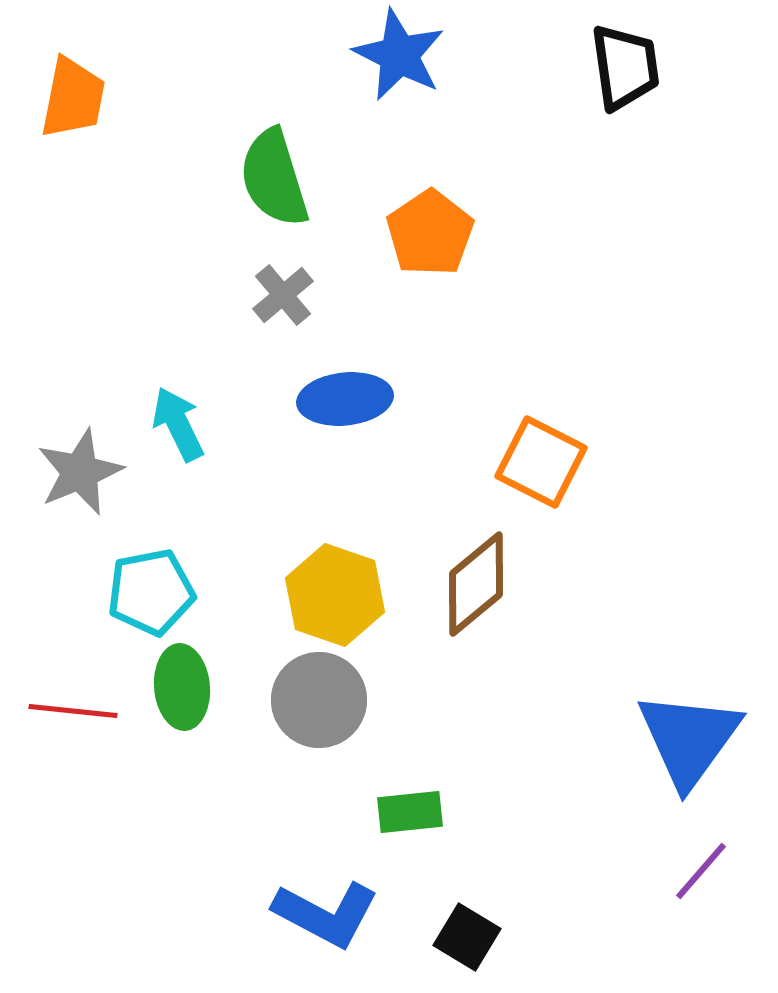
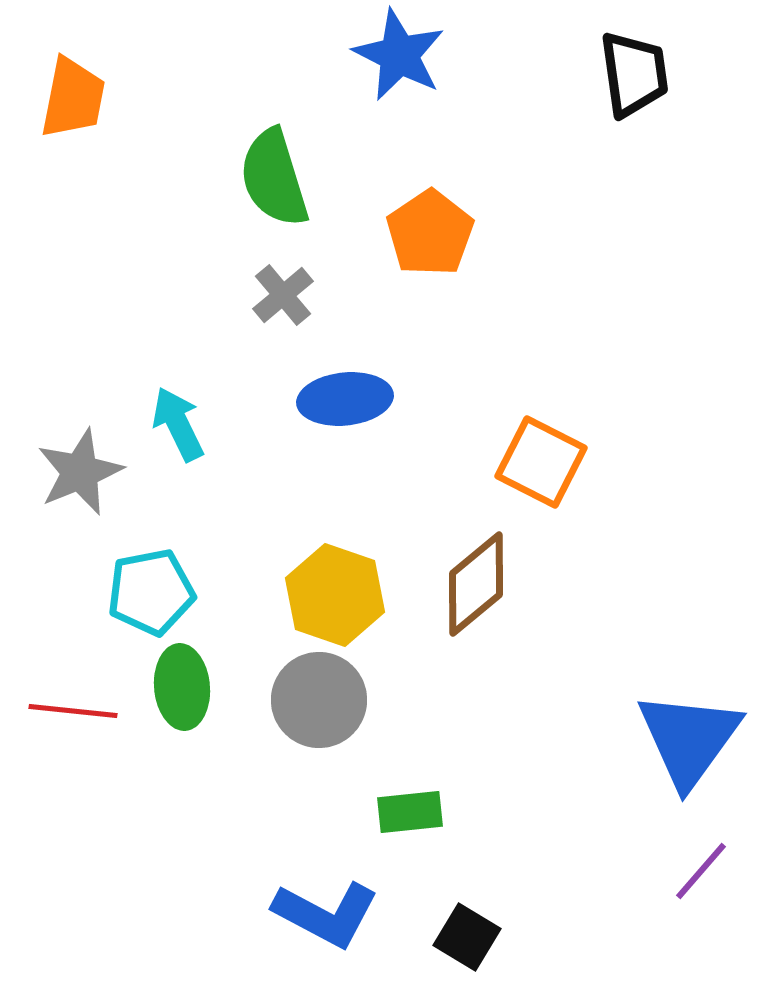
black trapezoid: moved 9 px right, 7 px down
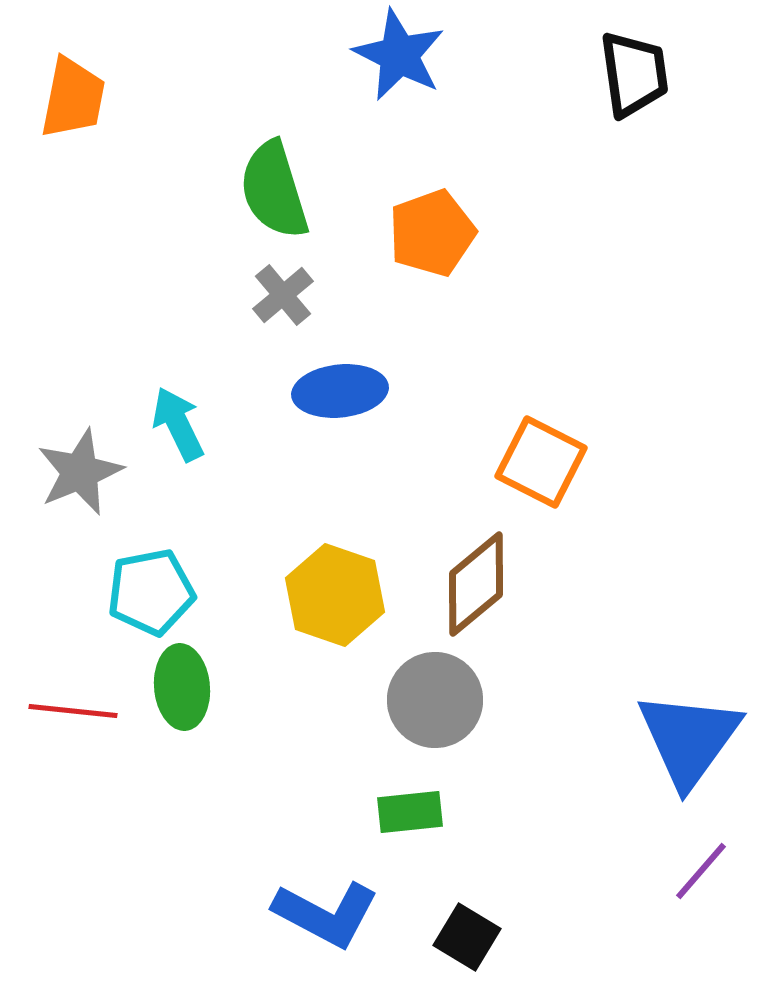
green semicircle: moved 12 px down
orange pentagon: moved 2 px right; rotated 14 degrees clockwise
blue ellipse: moved 5 px left, 8 px up
gray circle: moved 116 px right
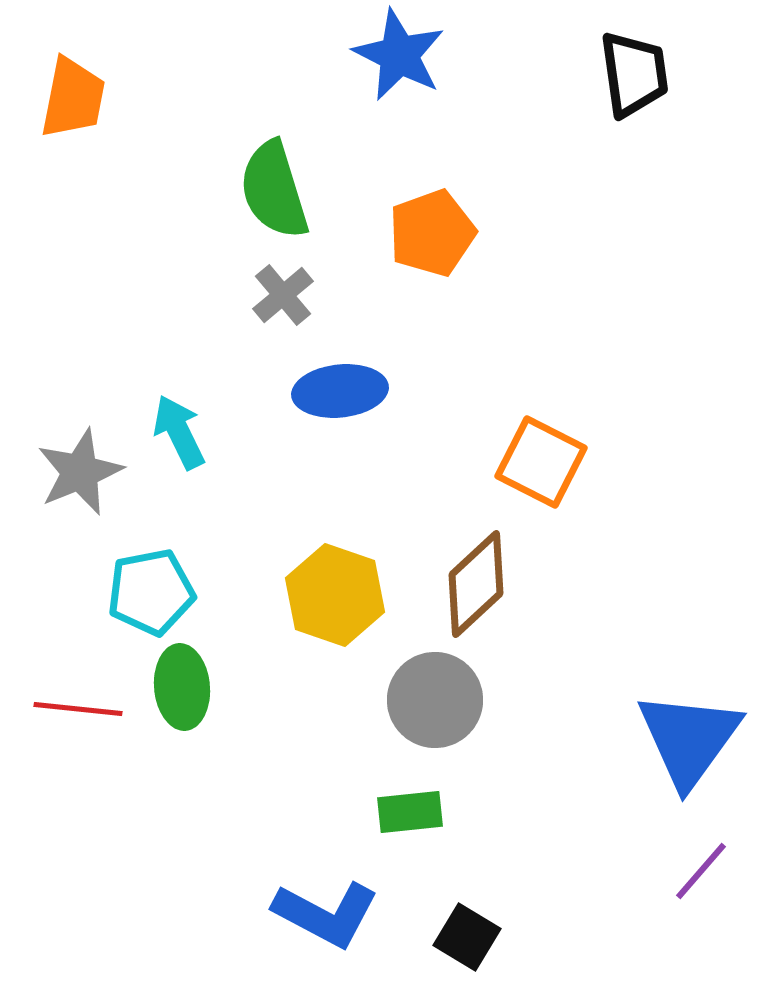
cyan arrow: moved 1 px right, 8 px down
brown diamond: rotated 3 degrees counterclockwise
red line: moved 5 px right, 2 px up
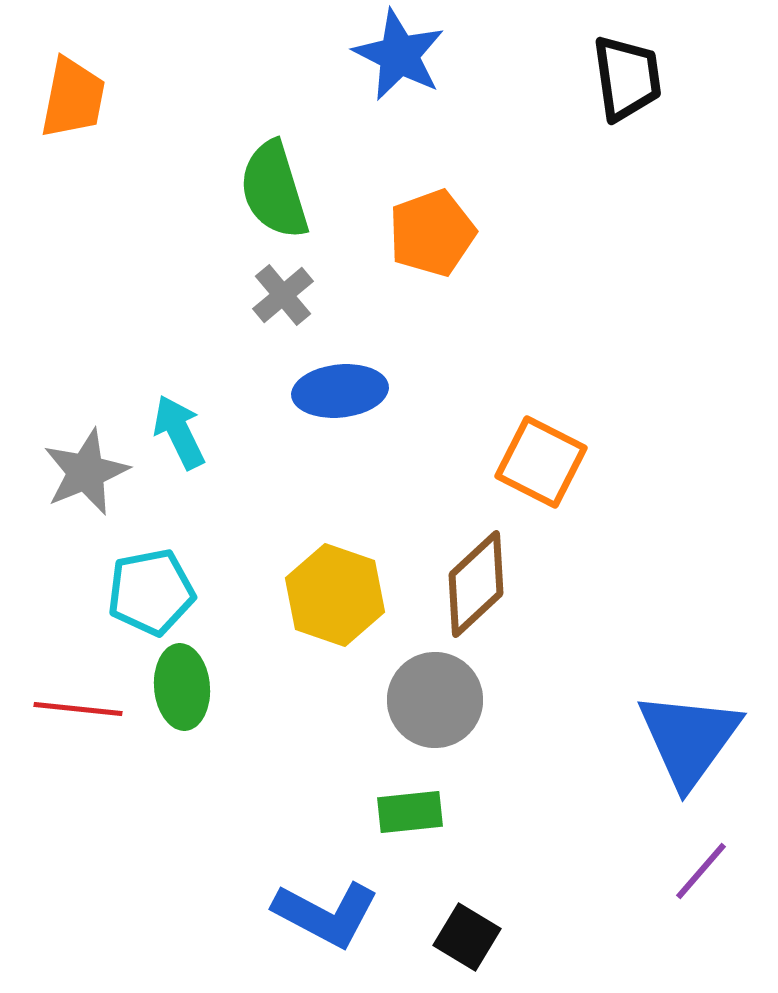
black trapezoid: moved 7 px left, 4 px down
gray star: moved 6 px right
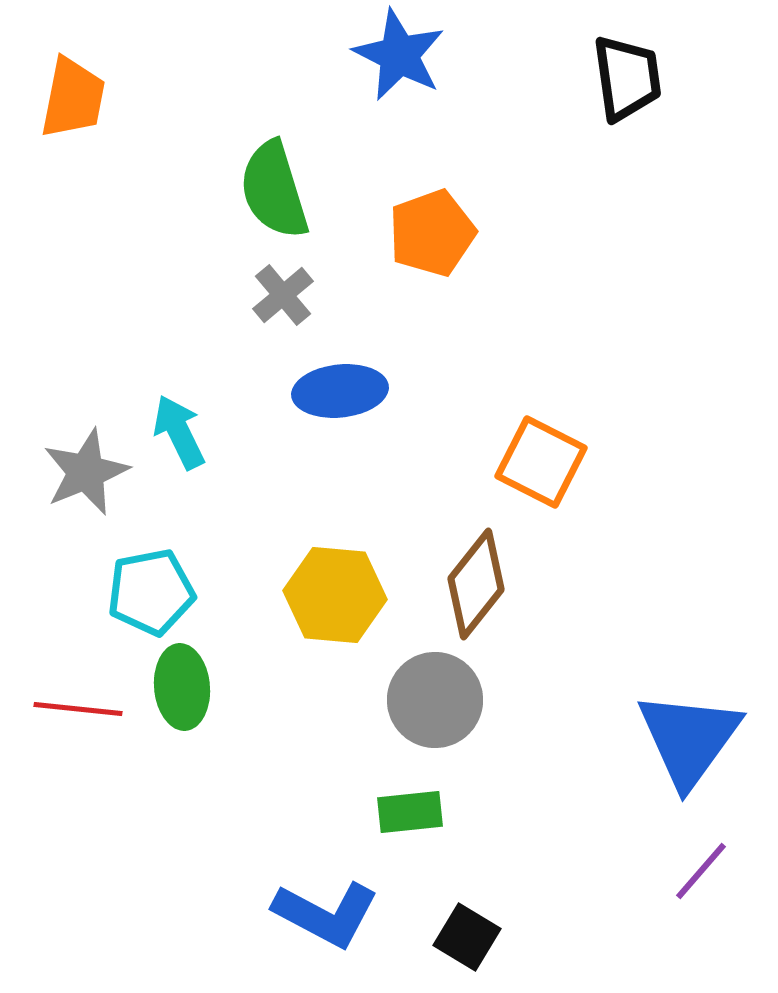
brown diamond: rotated 9 degrees counterclockwise
yellow hexagon: rotated 14 degrees counterclockwise
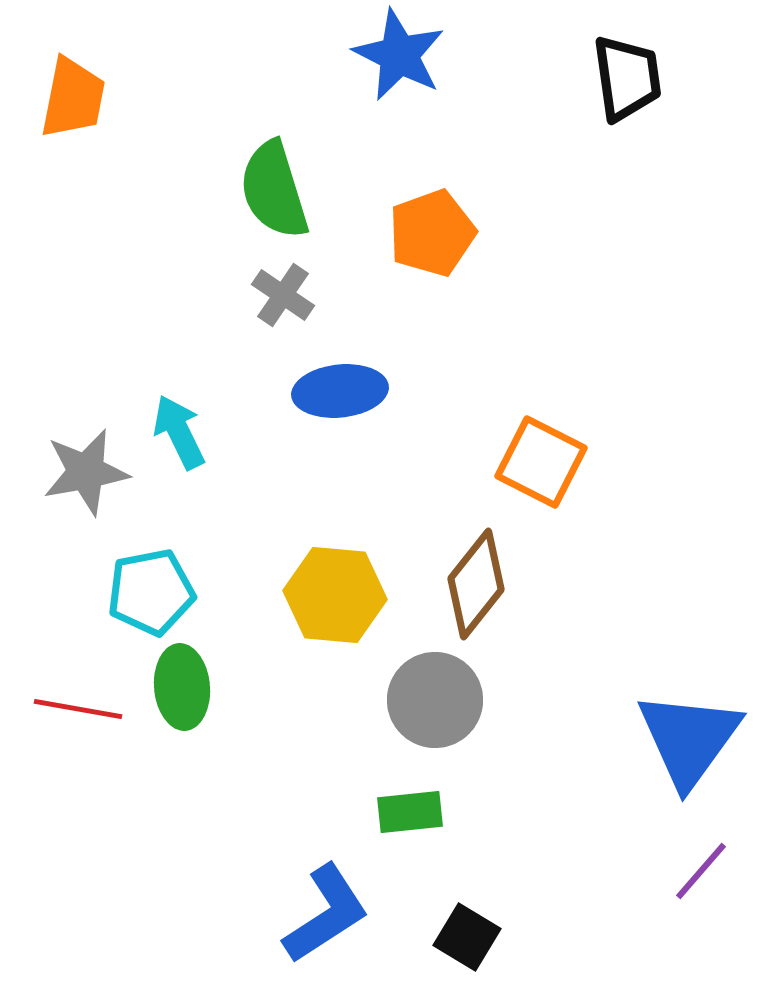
gray cross: rotated 16 degrees counterclockwise
gray star: rotated 12 degrees clockwise
red line: rotated 4 degrees clockwise
blue L-shape: rotated 61 degrees counterclockwise
